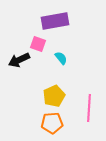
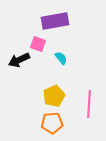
pink line: moved 4 px up
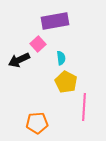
pink square: rotated 28 degrees clockwise
cyan semicircle: rotated 32 degrees clockwise
yellow pentagon: moved 12 px right, 14 px up; rotated 20 degrees counterclockwise
pink line: moved 5 px left, 3 px down
orange pentagon: moved 15 px left
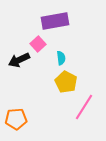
pink line: rotated 28 degrees clockwise
orange pentagon: moved 21 px left, 4 px up
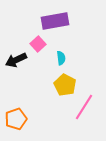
black arrow: moved 3 px left
yellow pentagon: moved 1 px left, 3 px down
orange pentagon: rotated 15 degrees counterclockwise
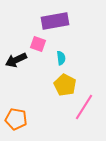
pink square: rotated 28 degrees counterclockwise
orange pentagon: rotated 30 degrees clockwise
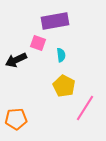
pink square: moved 1 px up
cyan semicircle: moved 3 px up
yellow pentagon: moved 1 px left, 1 px down
pink line: moved 1 px right, 1 px down
orange pentagon: rotated 15 degrees counterclockwise
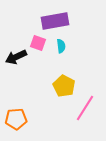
cyan semicircle: moved 9 px up
black arrow: moved 3 px up
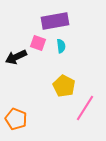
orange pentagon: rotated 25 degrees clockwise
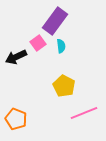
purple rectangle: rotated 44 degrees counterclockwise
pink square: rotated 35 degrees clockwise
pink line: moved 1 px left, 5 px down; rotated 36 degrees clockwise
